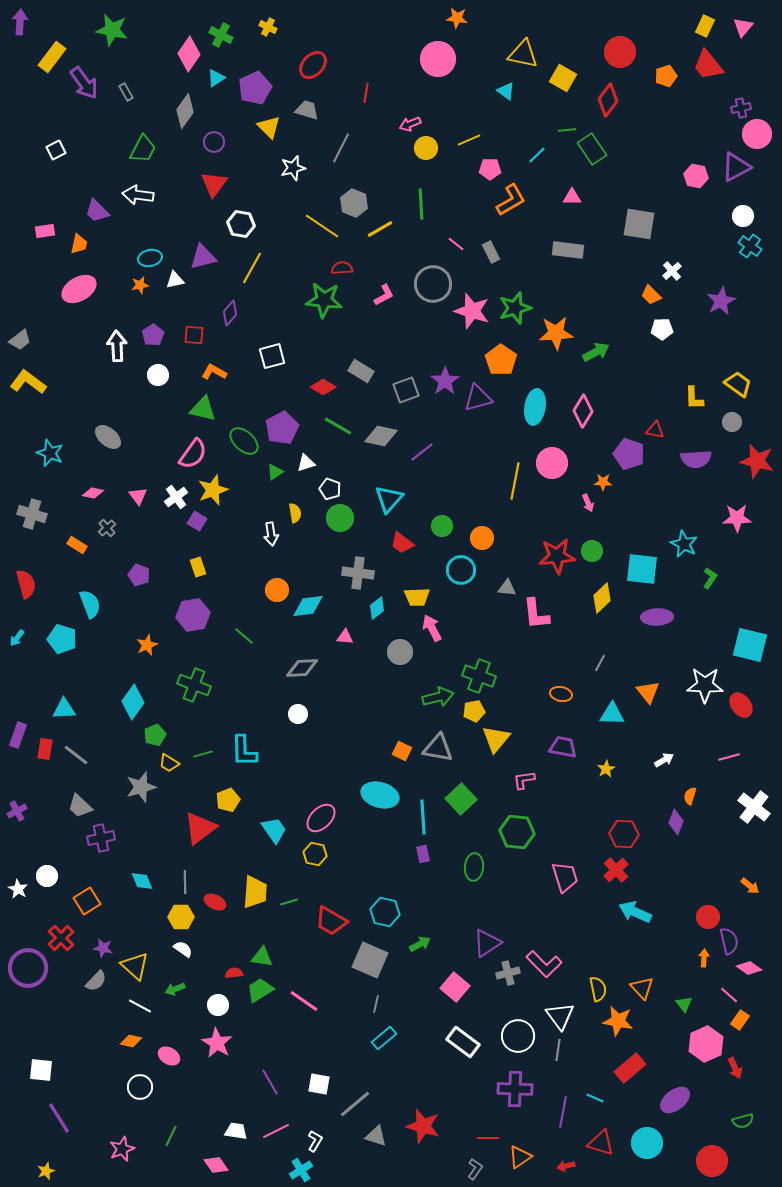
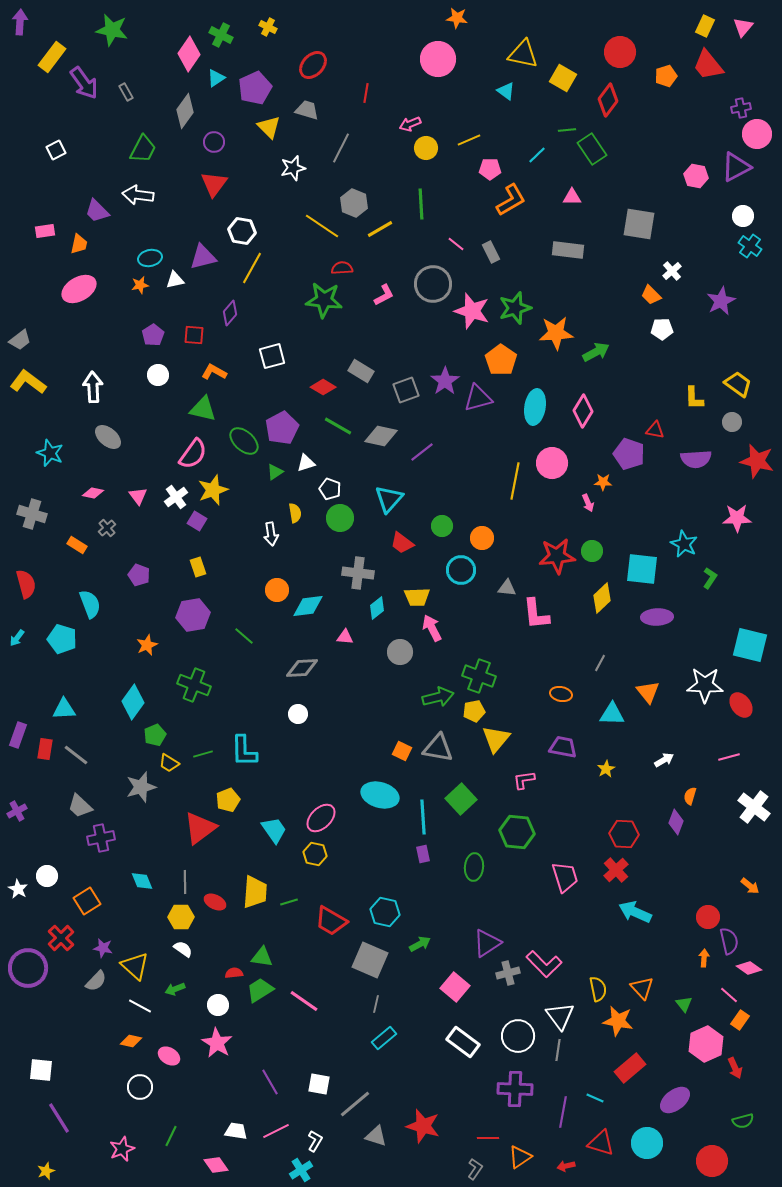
white hexagon at (241, 224): moved 1 px right, 7 px down
white arrow at (117, 346): moved 24 px left, 41 px down
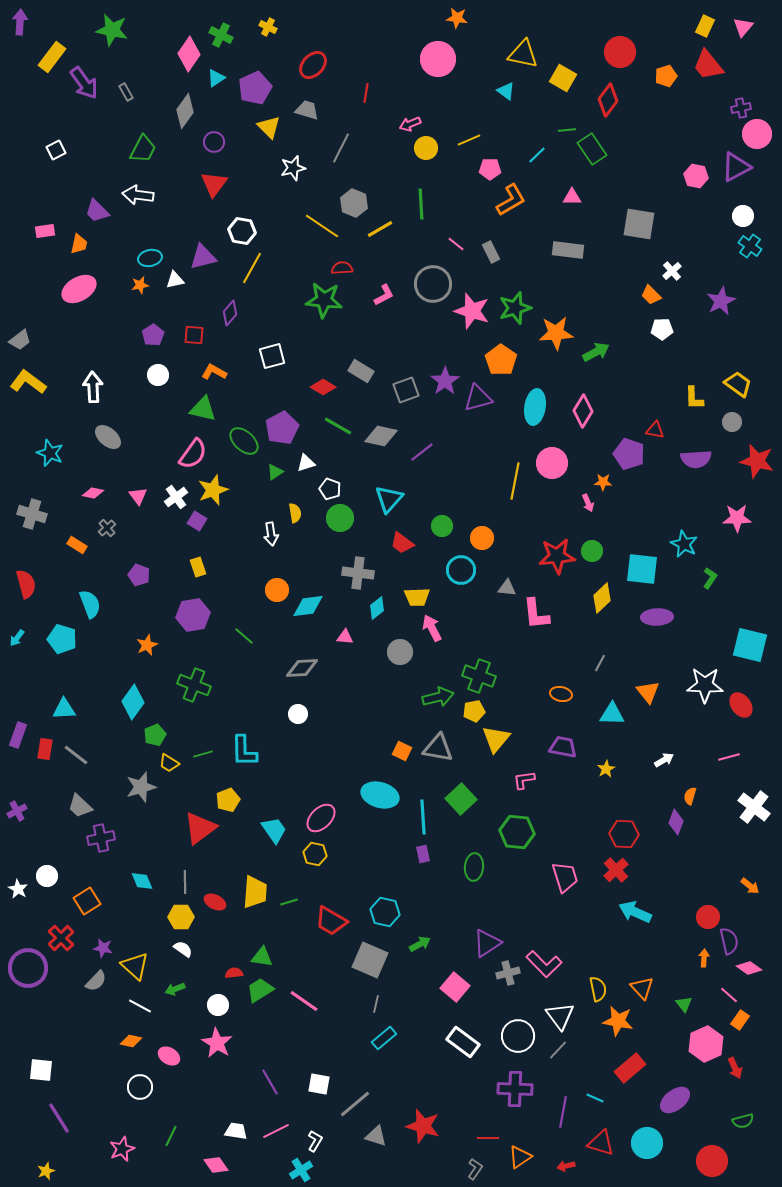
gray line at (558, 1050): rotated 35 degrees clockwise
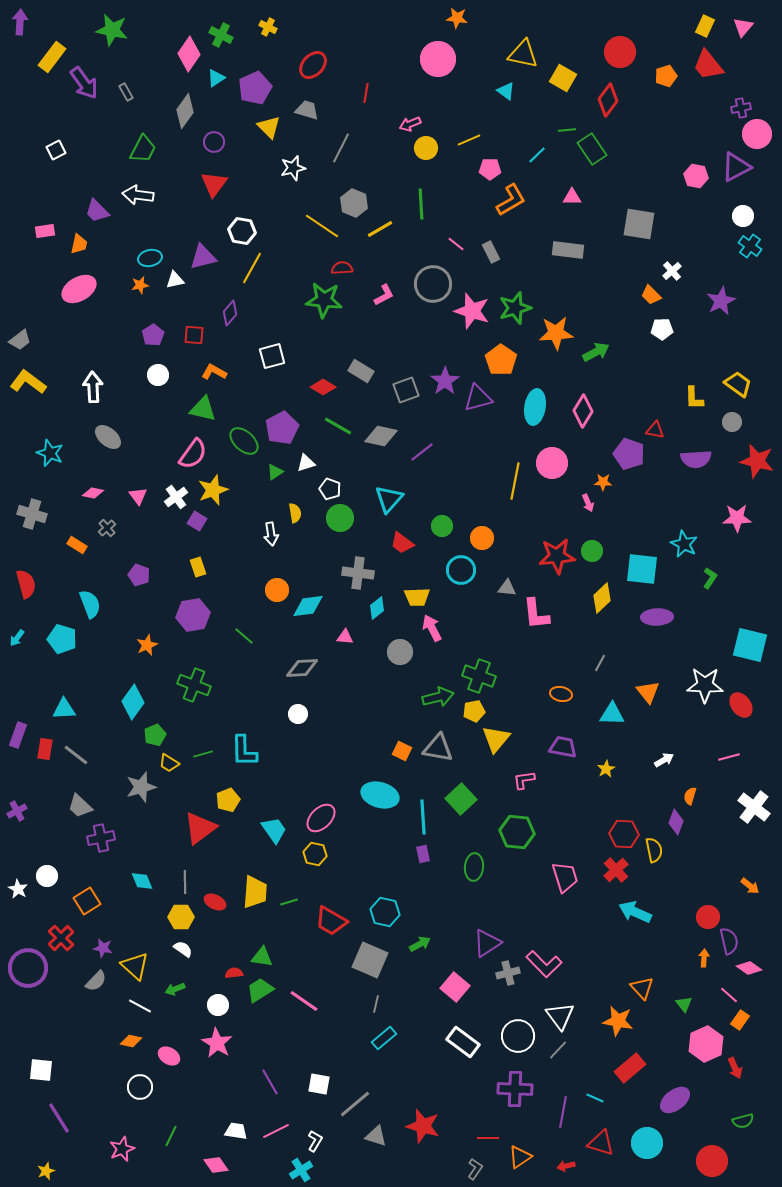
yellow semicircle at (598, 989): moved 56 px right, 139 px up
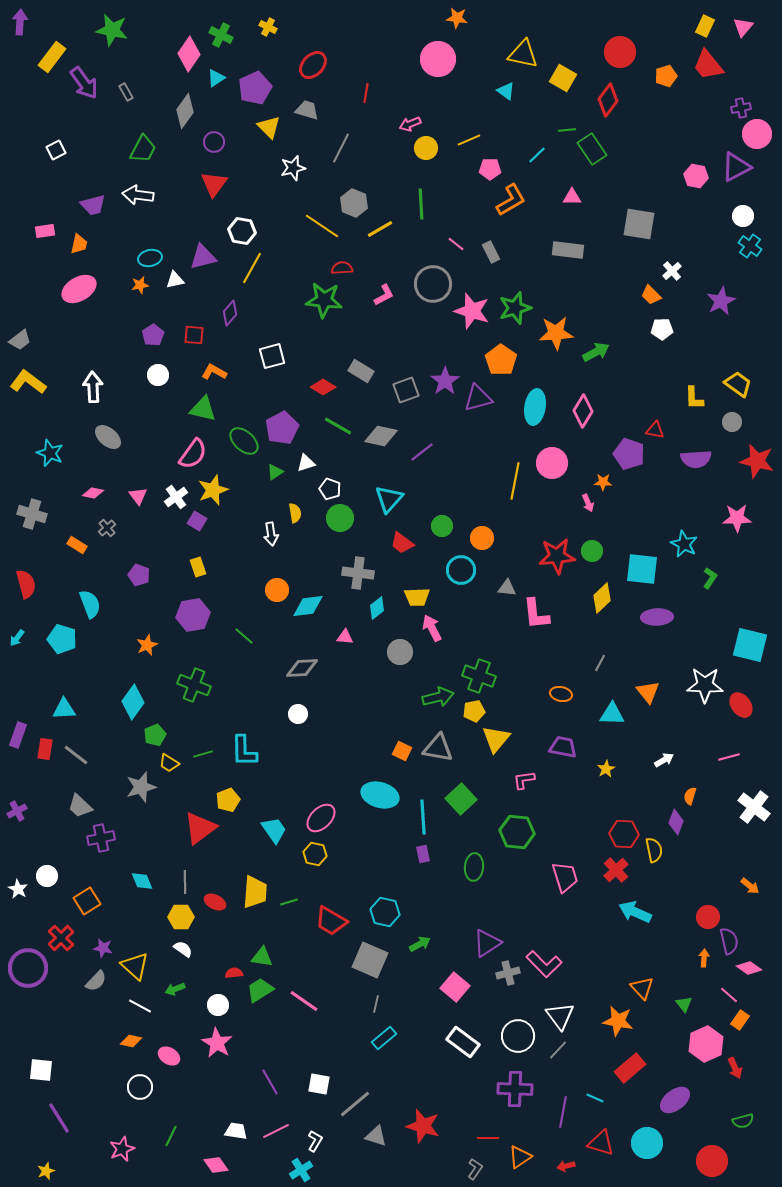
purple trapezoid at (97, 211): moved 4 px left, 6 px up; rotated 60 degrees counterclockwise
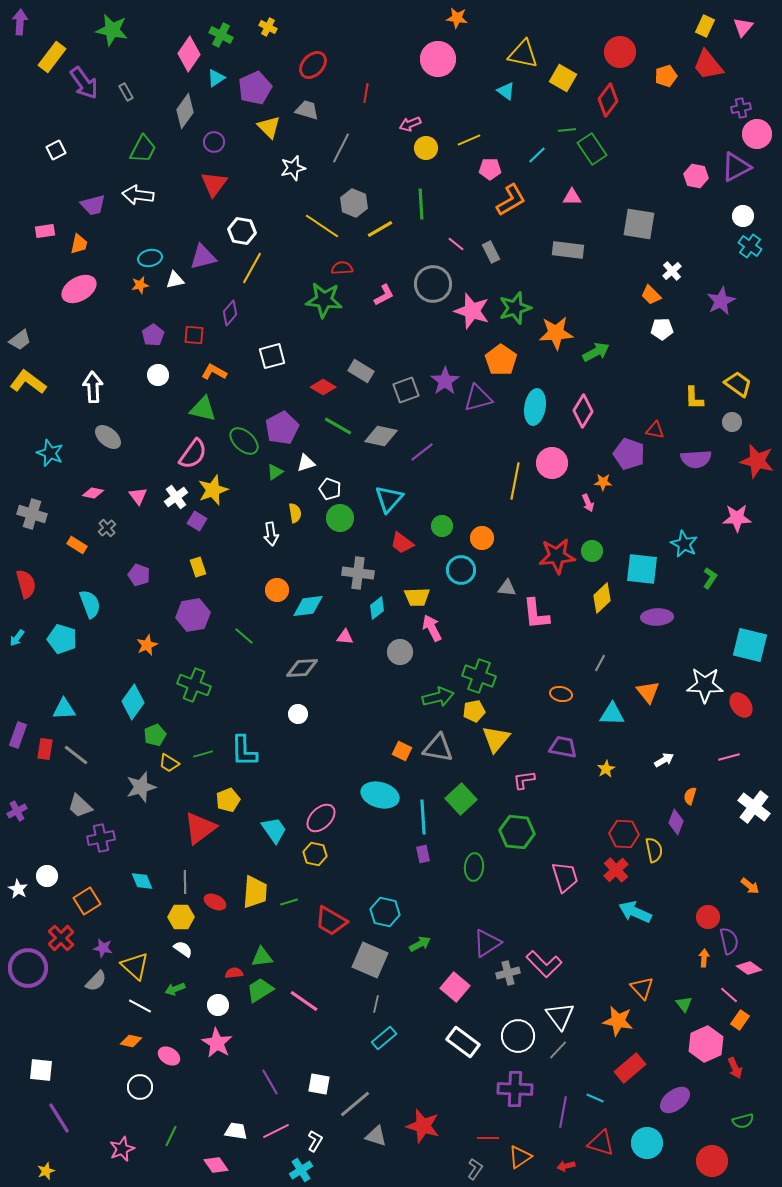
green triangle at (262, 957): rotated 15 degrees counterclockwise
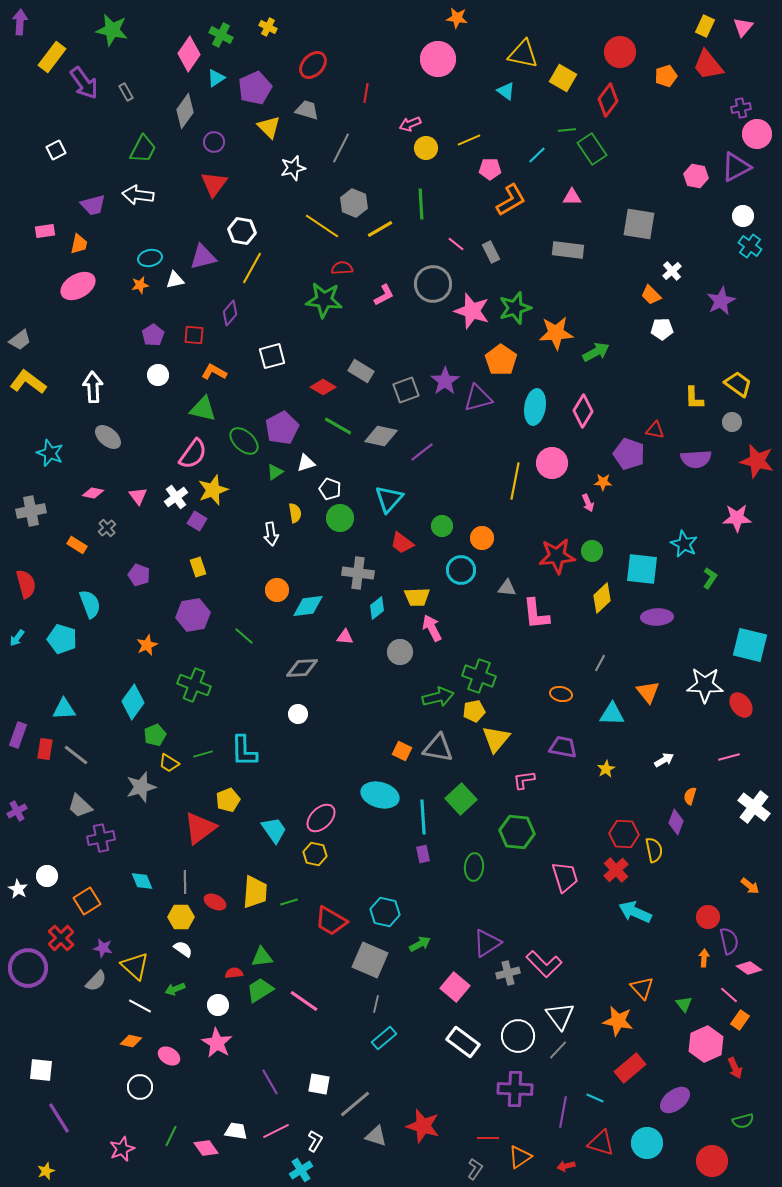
pink ellipse at (79, 289): moved 1 px left, 3 px up
gray cross at (32, 514): moved 1 px left, 3 px up; rotated 28 degrees counterclockwise
pink diamond at (216, 1165): moved 10 px left, 17 px up
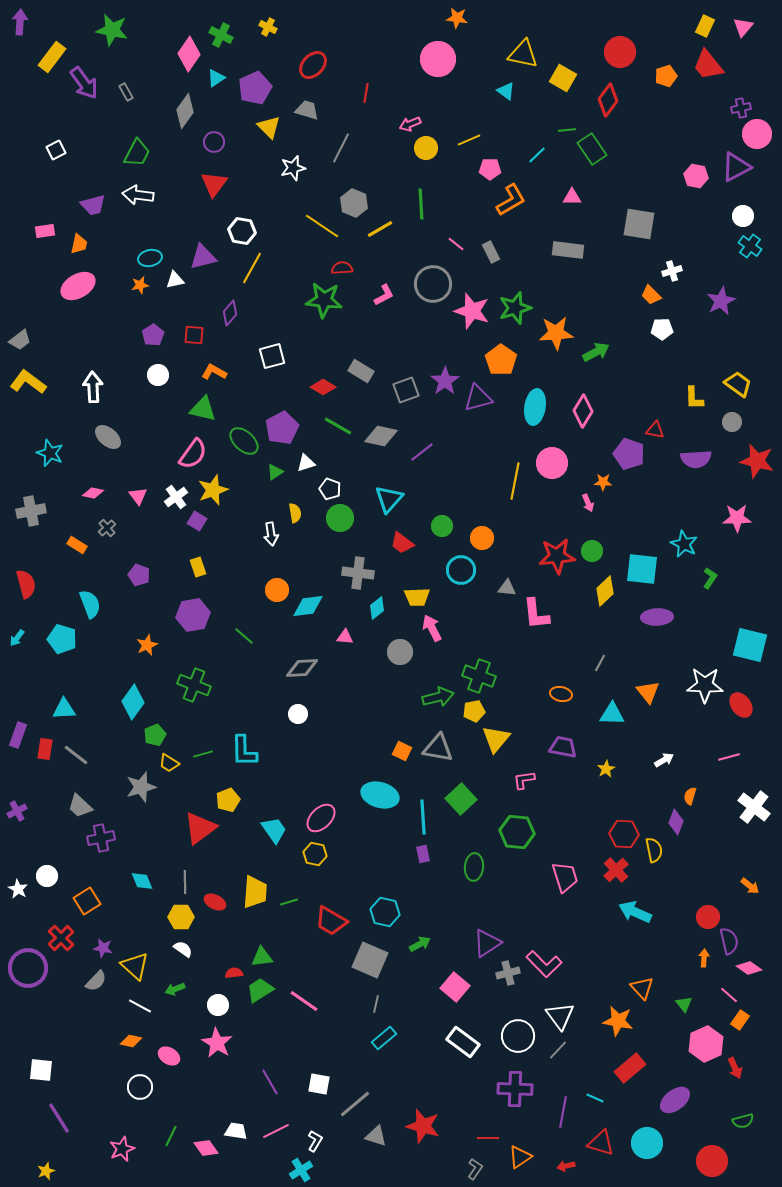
green trapezoid at (143, 149): moved 6 px left, 4 px down
white cross at (672, 271): rotated 24 degrees clockwise
yellow diamond at (602, 598): moved 3 px right, 7 px up
